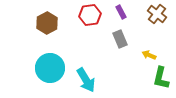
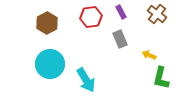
red hexagon: moved 1 px right, 2 px down
cyan circle: moved 4 px up
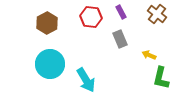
red hexagon: rotated 15 degrees clockwise
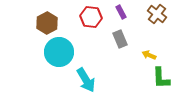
cyan circle: moved 9 px right, 12 px up
green L-shape: rotated 15 degrees counterclockwise
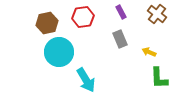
red hexagon: moved 8 px left; rotated 15 degrees counterclockwise
brown hexagon: rotated 15 degrees clockwise
yellow arrow: moved 3 px up
green L-shape: moved 2 px left
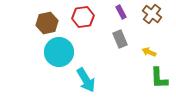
brown cross: moved 5 px left
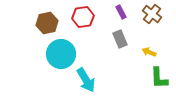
cyan circle: moved 2 px right, 2 px down
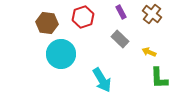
red hexagon: rotated 10 degrees counterclockwise
brown hexagon: rotated 20 degrees clockwise
gray rectangle: rotated 24 degrees counterclockwise
cyan arrow: moved 16 px right
